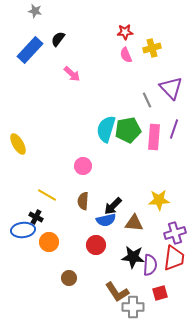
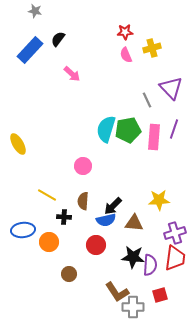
black cross: moved 28 px right; rotated 24 degrees counterclockwise
red trapezoid: moved 1 px right
brown circle: moved 4 px up
red square: moved 2 px down
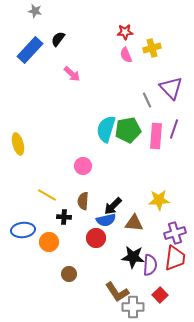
pink rectangle: moved 2 px right, 1 px up
yellow ellipse: rotated 15 degrees clockwise
red circle: moved 7 px up
red square: rotated 28 degrees counterclockwise
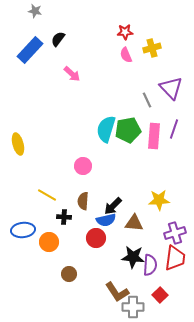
pink rectangle: moved 2 px left
